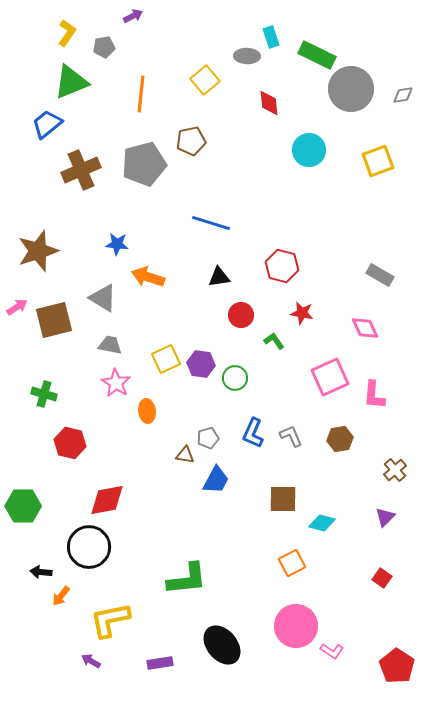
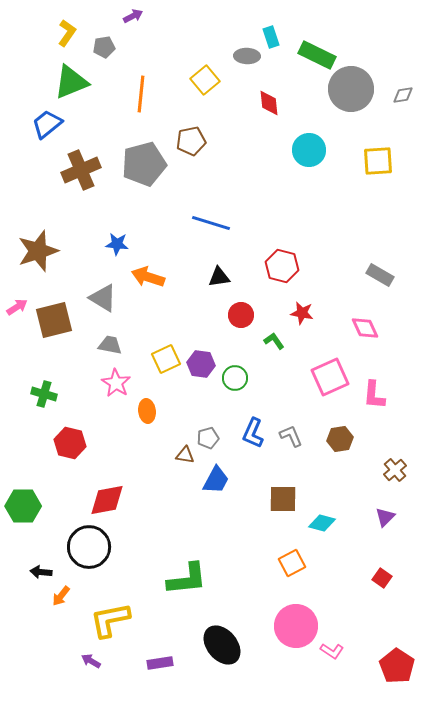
yellow square at (378, 161): rotated 16 degrees clockwise
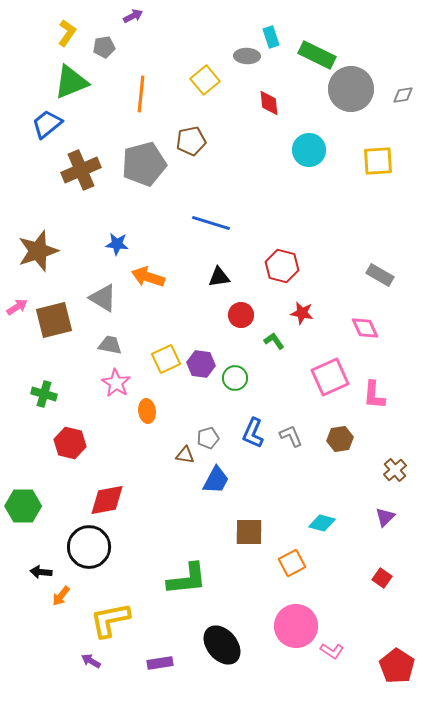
brown square at (283, 499): moved 34 px left, 33 px down
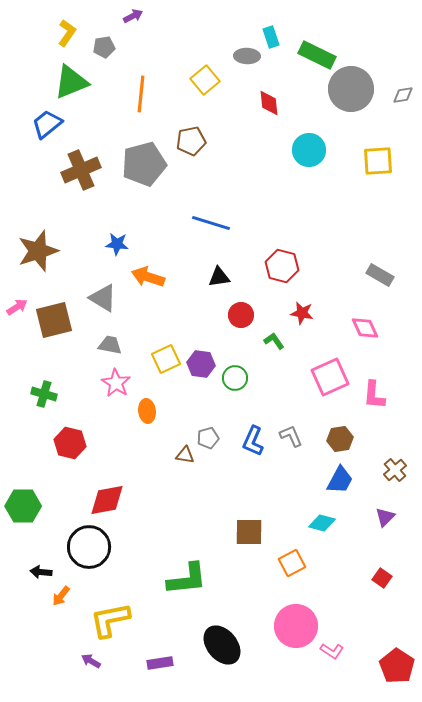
blue L-shape at (253, 433): moved 8 px down
blue trapezoid at (216, 480): moved 124 px right
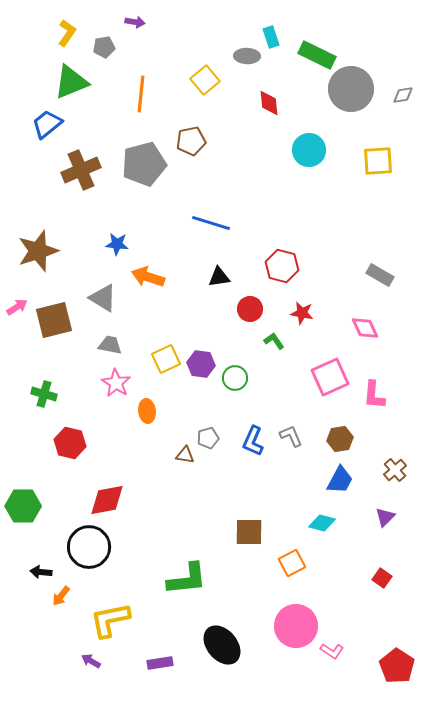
purple arrow at (133, 16): moved 2 px right, 6 px down; rotated 36 degrees clockwise
red circle at (241, 315): moved 9 px right, 6 px up
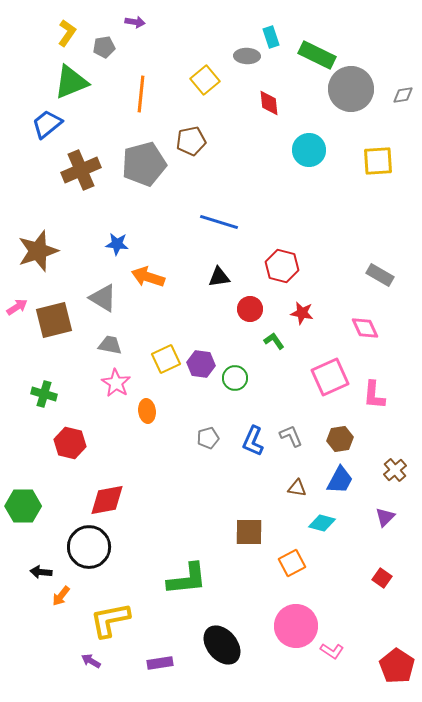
blue line at (211, 223): moved 8 px right, 1 px up
brown triangle at (185, 455): moved 112 px right, 33 px down
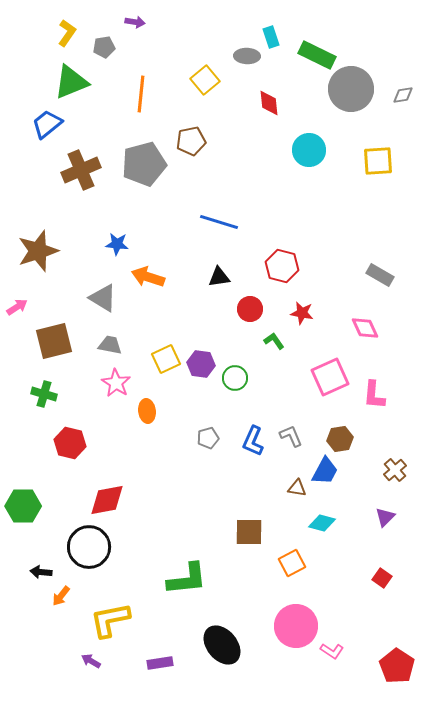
brown square at (54, 320): moved 21 px down
blue trapezoid at (340, 480): moved 15 px left, 9 px up
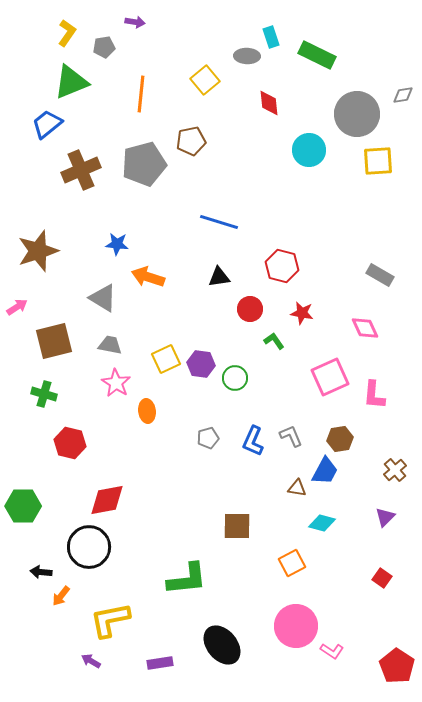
gray circle at (351, 89): moved 6 px right, 25 px down
brown square at (249, 532): moved 12 px left, 6 px up
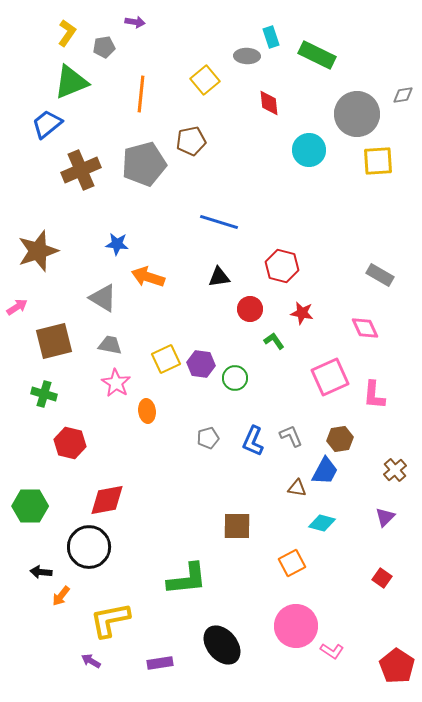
green hexagon at (23, 506): moved 7 px right
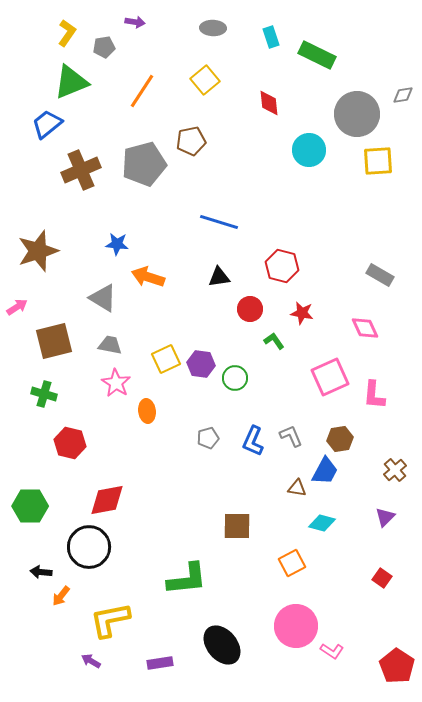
gray ellipse at (247, 56): moved 34 px left, 28 px up
orange line at (141, 94): moved 1 px right, 3 px up; rotated 27 degrees clockwise
